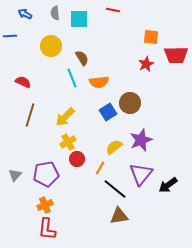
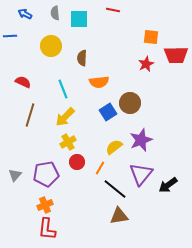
brown semicircle: rotated 147 degrees counterclockwise
cyan line: moved 9 px left, 11 px down
red circle: moved 3 px down
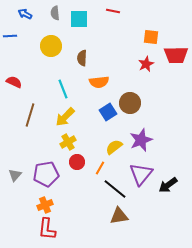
red line: moved 1 px down
red semicircle: moved 9 px left
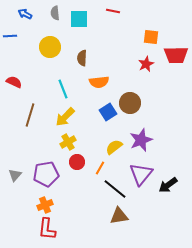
yellow circle: moved 1 px left, 1 px down
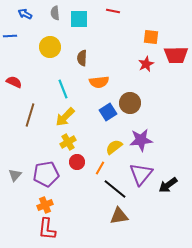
purple star: rotated 15 degrees clockwise
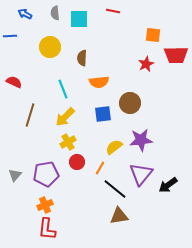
orange square: moved 2 px right, 2 px up
blue square: moved 5 px left, 2 px down; rotated 24 degrees clockwise
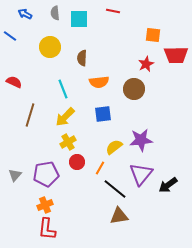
blue line: rotated 40 degrees clockwise
brown circle: moved 4 px right, 14 px up
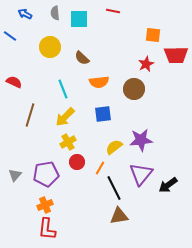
brown semicircle: rotated 49 degrees counterclockwise
black line: moved 1 px left, 1 px up; rotated 25 degrees clockwise
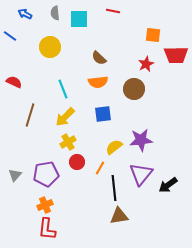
brown semicircle: moved 17 px right
orange semicircle: moved 1 px left
black line: rotated 20 degrees clockwise
